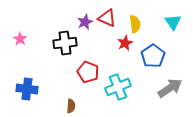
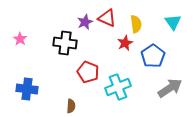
yellow semicircle: moved 1 px right
black cross: rotated 15 degrees clockwise
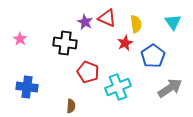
purple star: rotated 21 degrees counterclockwise
blue cross: moved 2 px up
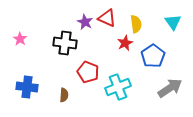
brown semicircle: moved 7 px left, 11 px up
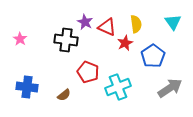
red triangle: moved 9 px down
black cross: moved 1 px right, 3 px up
brown semicircle: rotated 48 degrees clockwise
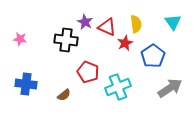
pink star: rotated 24 degrees counterclockwise
blue cross: moved 1 px left, 3 px up
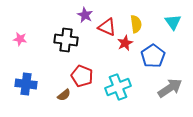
purple star: moved 7 px up
red pentagon: moved 6 px left, 4 px down
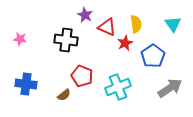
cyan triangle: moved 2 px down
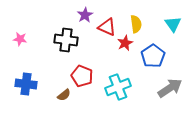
purple star: rotated 14 degrees clockwise
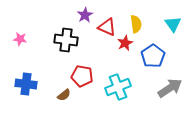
red pentagon: rotated 10 degrees counterclockwise
